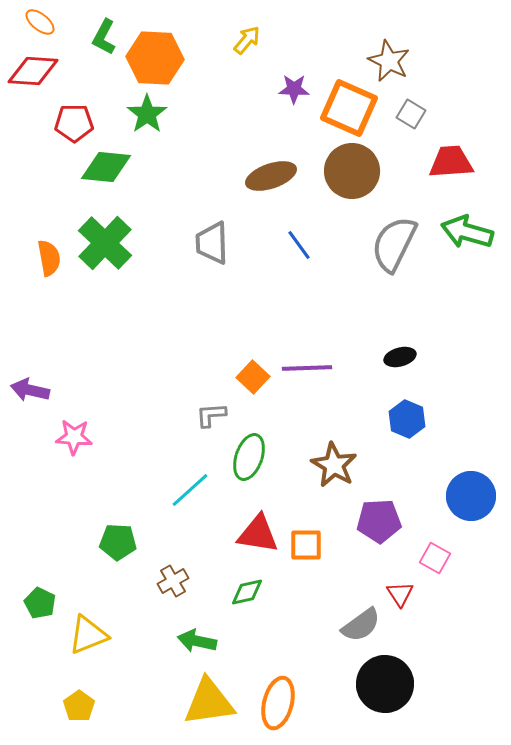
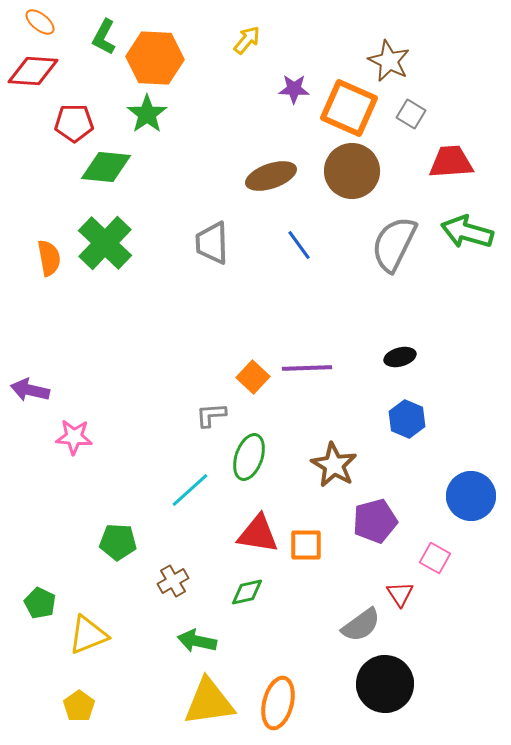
purple pentagon at (379, 521): moved 4 px left; rotated 12 degrees counterclockwise
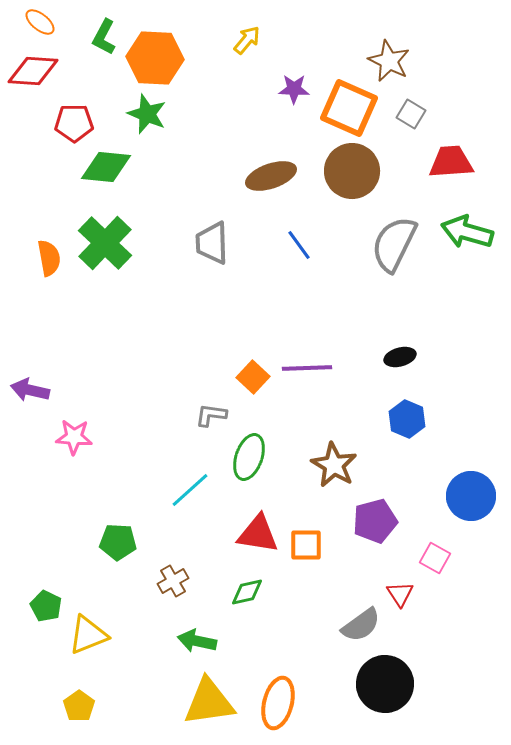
green star at (147, 114): rotated 15 degrees counterclockwise
gray L-shape at (211, 415): rotated 12 degrees clockwise
green pentagon at (40, 603): moved 6 px right, 3 px down
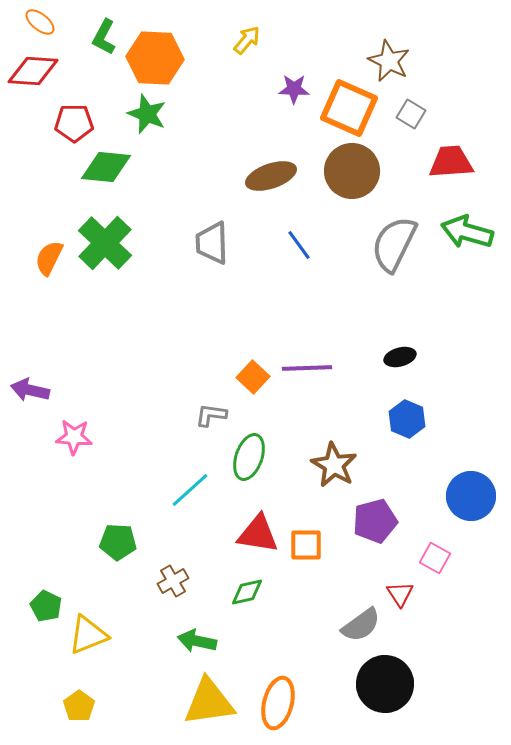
orange semicircle at (49, 258): rotated 144 degrees counterclockwise
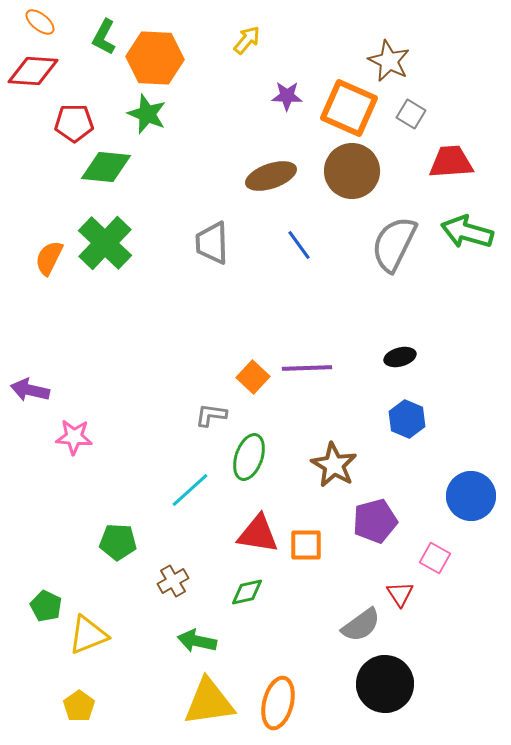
purple star at (294, 89): moved 7 px left, 7 px down
